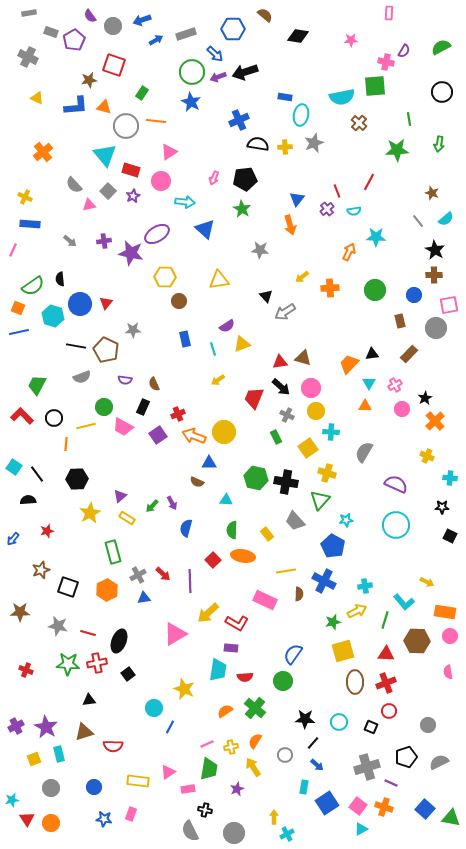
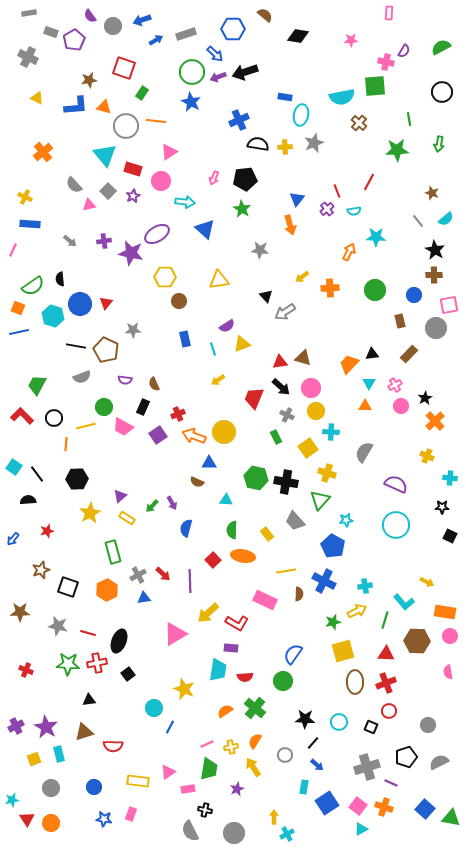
red square at (114, 65): moved 10 px right, 3 px down
red rectangle at (131, 170): moved 2 px right, 1 px up
pink circle at (402, 409): moved 1 px left, 3 px up
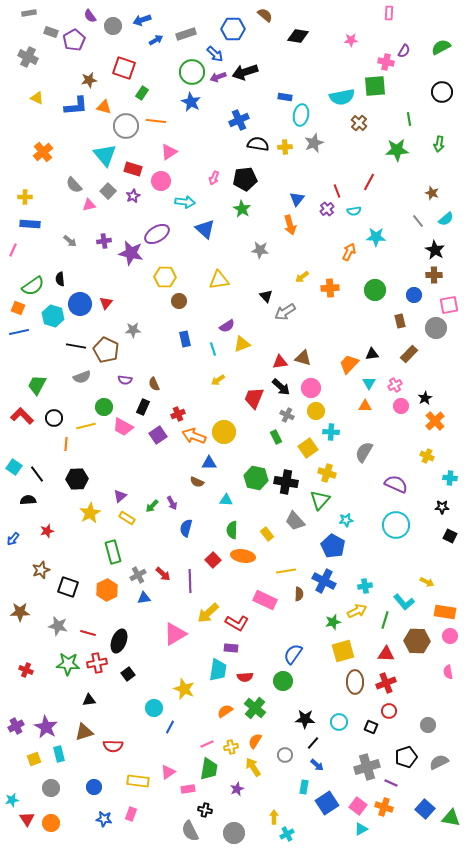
yellow cross at (25, 197): rotated 24 degrees counterclockwise
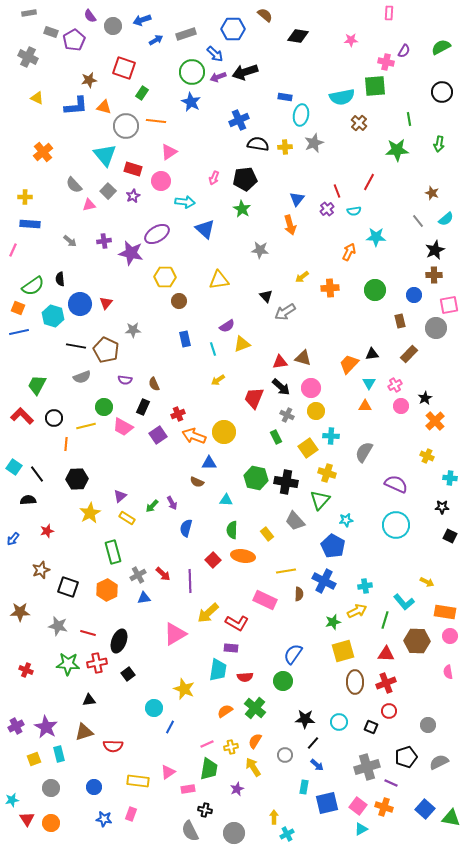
black star at (435, 250): rotated 18 degrees clockwise
cyan cross at (331, 432): moved 4 px down
blue square at (327, 803): rotated 20 degrees clockwise
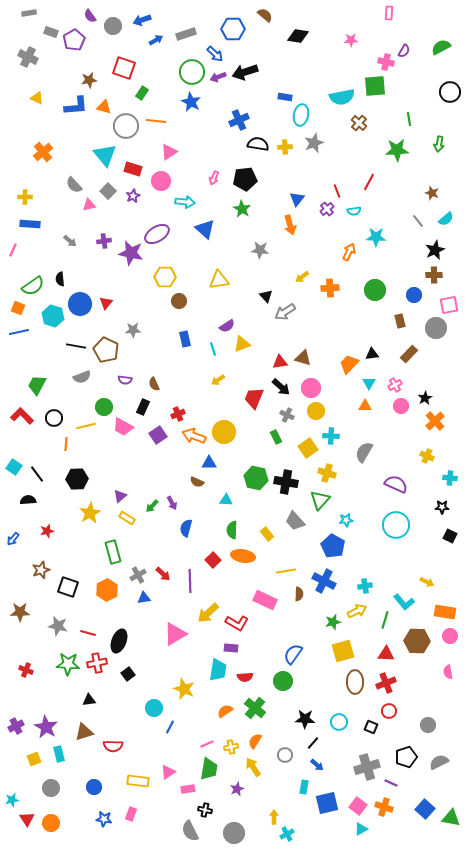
black circle at (442, 92): moved 8 px right
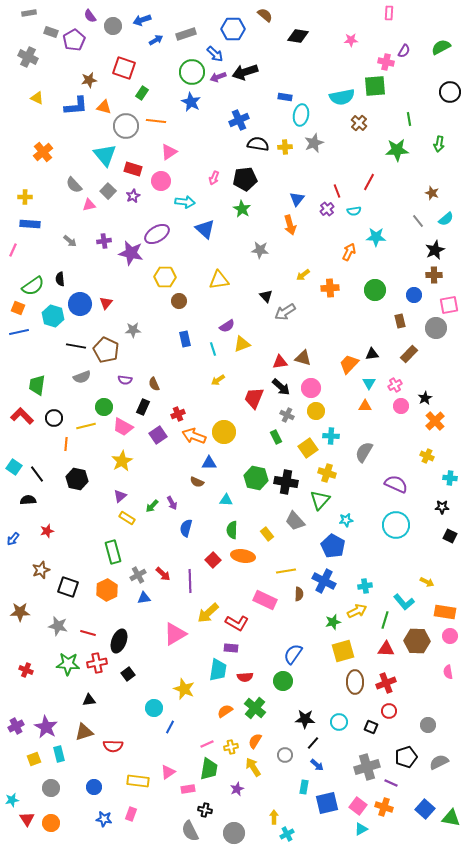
yellow arrow at (302, 277): moved 1 px right, 2 px up
green trapezoid at (37, 385): rotated 20 degrees counterclockwise
black hexagon at (77, 479): rotated 15 degrees clockwise
yellow star at (90, 513): moved 32 px right, 52 px up
red triangle at (386, 654): moved 5 px up
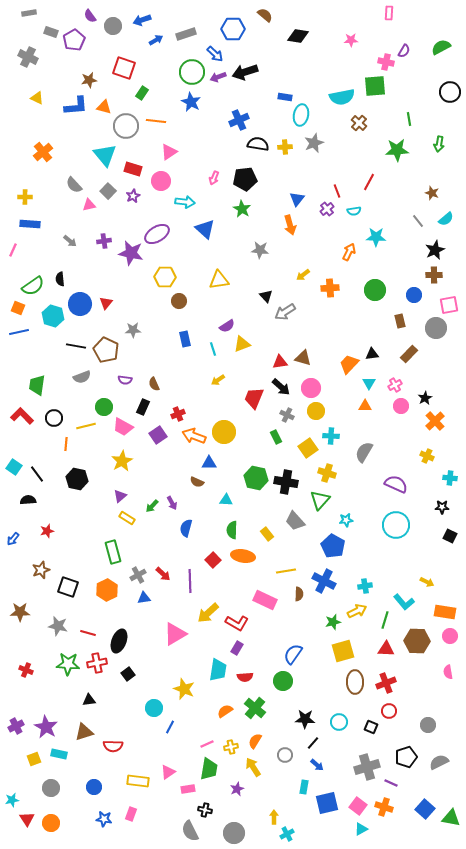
purple rectangle at (231, 648): moved 6 px right; rotated 64 degrees counterclockwise
cyan rectangle at (59, 754): rotated 63 degrees counterclockwise
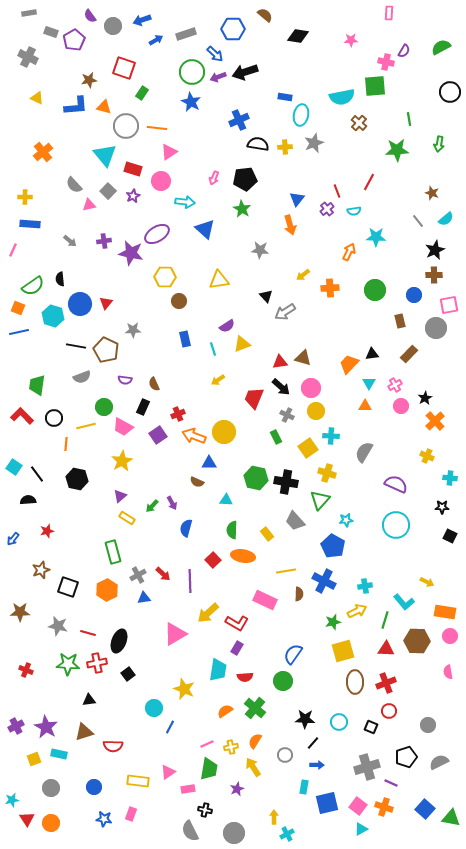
orange line at (156, 121): moved 1 px right, 7 px down
blue arrow at (317, 765): rotated 40 degrees counterclockwise
